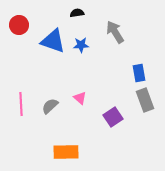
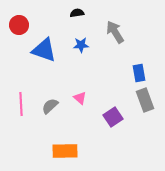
blue triangle: moved 9 px left, 9 px down
orange rectangle: moved 1 px left, 1 px up
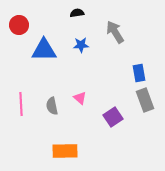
blue triangle: rotated 20 degrees counterclockwise
gray semicircle: moved 2 px right; rotated 60 degrees counterclockwise
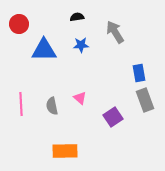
black semicircle: moved 4 px down
red circle: moved 1 px up
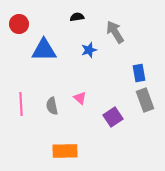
blue star: moved 8 px right, 5 px down; rotated 14 degrees counterclockwise
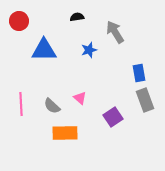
red circle: moved 3 px up
gray semicircle: rotated 36 degrees counterclockwise
orange rectangle: moved 18 px up
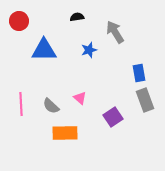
gray semicircle: moved 1 px left
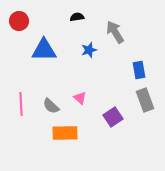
blue rectangle: moved 3 px up
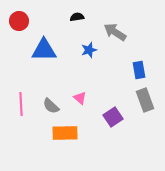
gray arrow: rotated 25 degrees counterclockwise
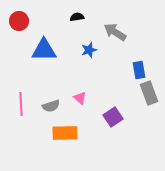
gray rectangle: moved 4 px right, 7 px up
gray semicircle: rotated 60 degrees counterclockwise
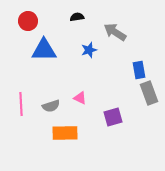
red circle: moved 9 px right
pink triangle: rotated 16 degrees counterclockwise
purple square: rotated 18 degrees clockwise
